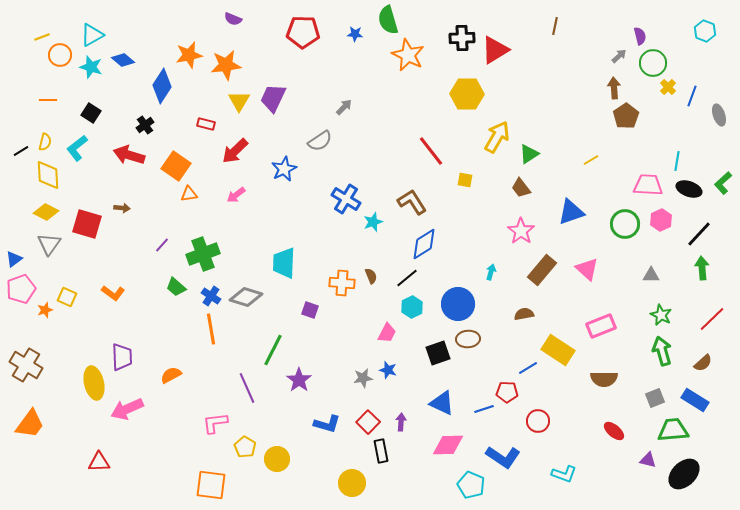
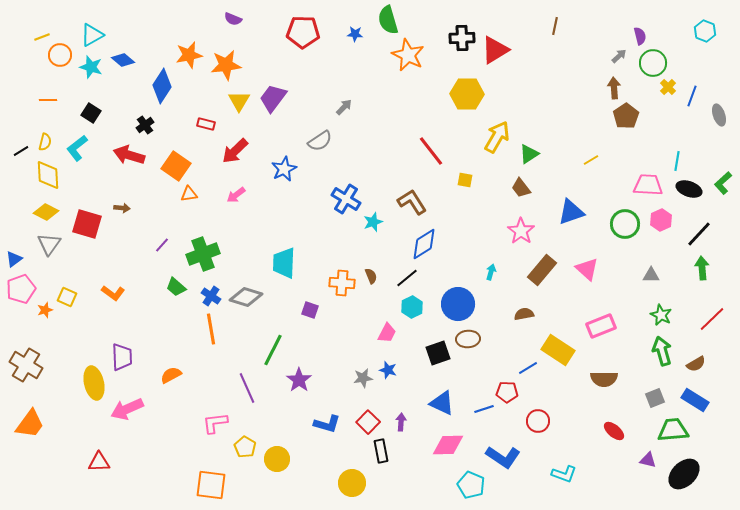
purple trapezoid at (273, 98): rotated 12 degrees clockwise
brown semicircle at (703, 363): moved 7 px left, 1 px down; rotated 12 degrees clockwise
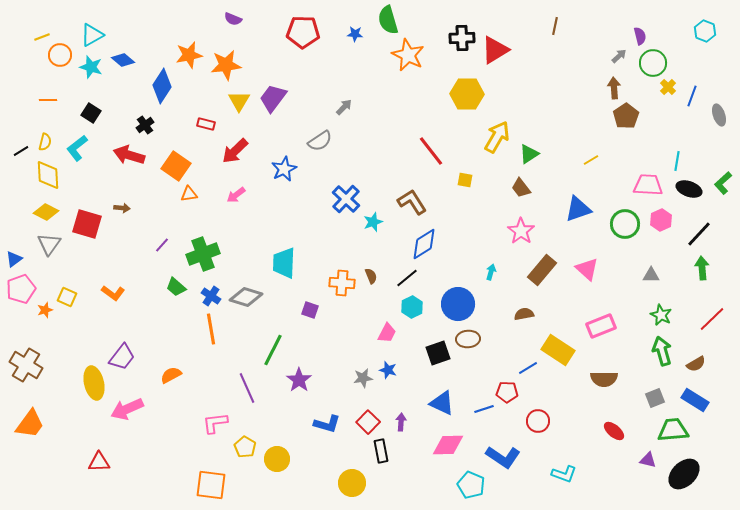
blue cross at (346, 199): rotated 12 degrees clockwise
blue triangle at (571, 212): moved 7 px right, 3 px up
purple trapezoid at (122, 357): rotated 40 degrees clockwise
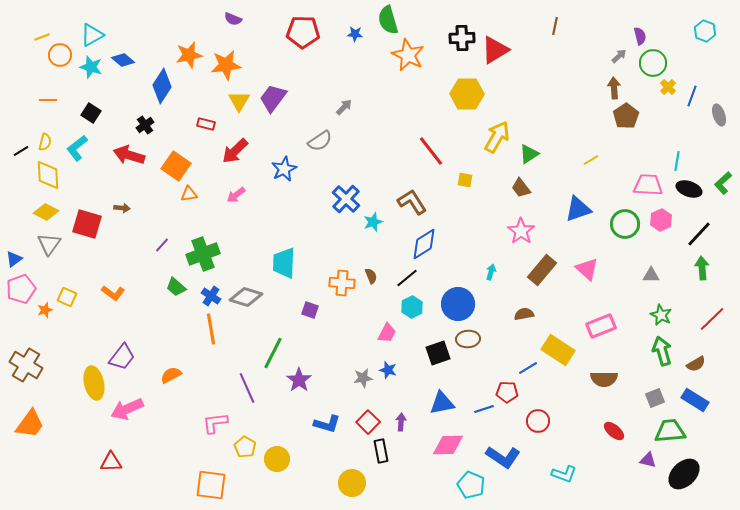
green line at (273, 350): moved 3 px down
blue triangle at (442, 403): rotated 36 degrees counterclockwise
green trapezoid at (673, 430): moved 3 px left, 1 px down
red triangle at (99, 462): moved 12 px right
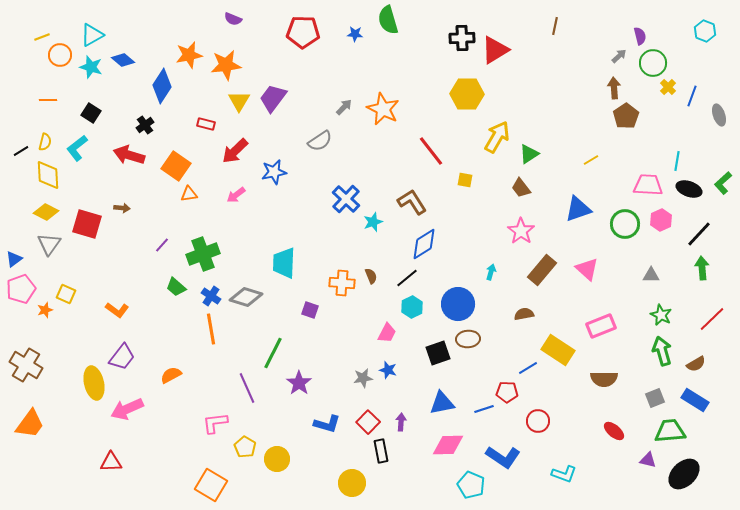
orange star at (408, 55): moved 25 px left, 54 px down
blue star at (284, 169): moved 10 px left, 3 px down; rotated 15 degrees clockwise
orange L-shape at (113, 293): moved 4 px right, 17 px down
yellow square at (67, 297): moved 1 px left, 3 px up
purple star at (299, 380): moved 3 px down
orange square at (211, 485): rotated 24 degrees clockwise
